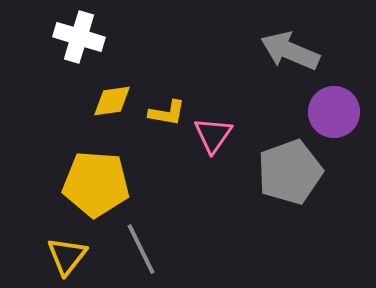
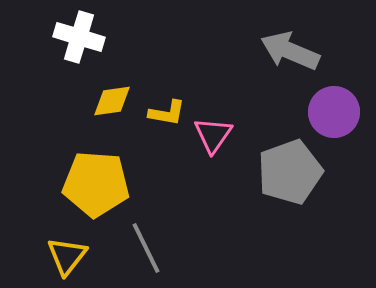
gray line: moved 5 px right, 1 px up
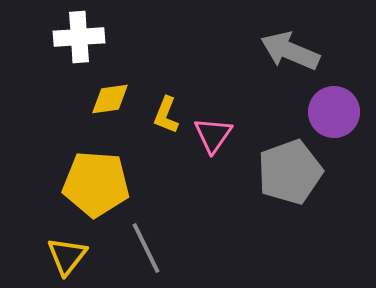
white cross: rotated 21 degrees counterclockwise
yellow diamond: moved 2 px left, 2 px up
yellow L-shape: moved 1 px left, 2 px down; rotated 102 degrees clockwise
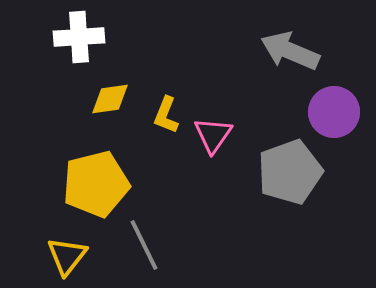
yellow pentagon: rotated 18 degrees counterclockwise
gray line: moved 2 px left, 3 px up
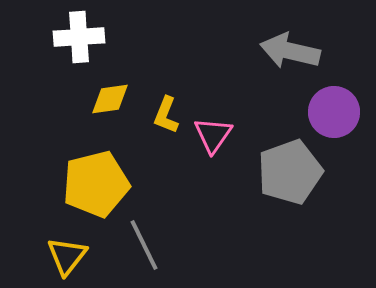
gray arrow: rotated 10 degrees counterclockwise
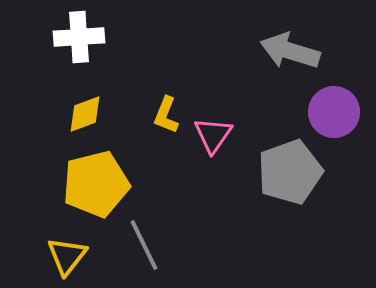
gray arrow: rotated 4 degrees clockwise
yellow diamond: moved 25 px left, 15 px down; rotated 12 degrees counterclockwise
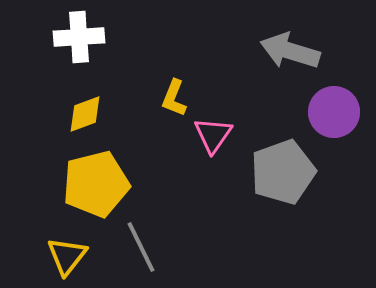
yellow L-shape: moved 8 px right, 17 px up
gray pentagon: moved 7 px left
gray line: moved 3 px left, 2 px down
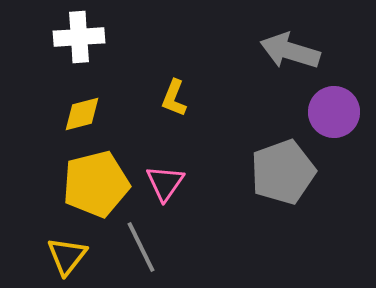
yellow diamond: moved 3 px left; rotated 6 degrees clockwise
pink triangle: moved 48 px left, 48 px down
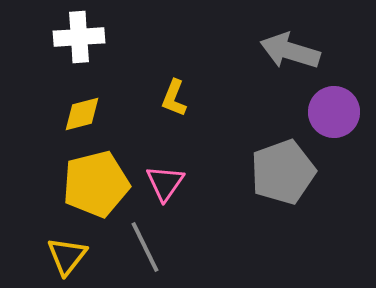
gray line: moved 4 px right
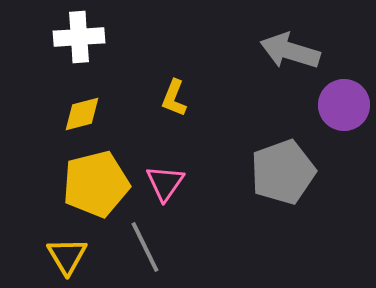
purple circle: moved 10 px right, 7 px up
yellow triangle: rotated 9 degrees counterclockwise
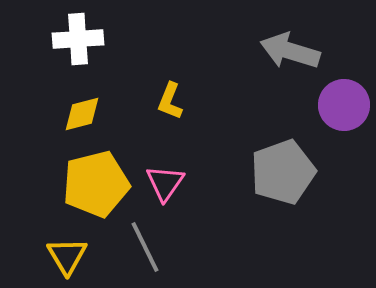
white cross: moved 1 px left, 2 px down
yellow L-shape: moved 4 px left, 3 px down
